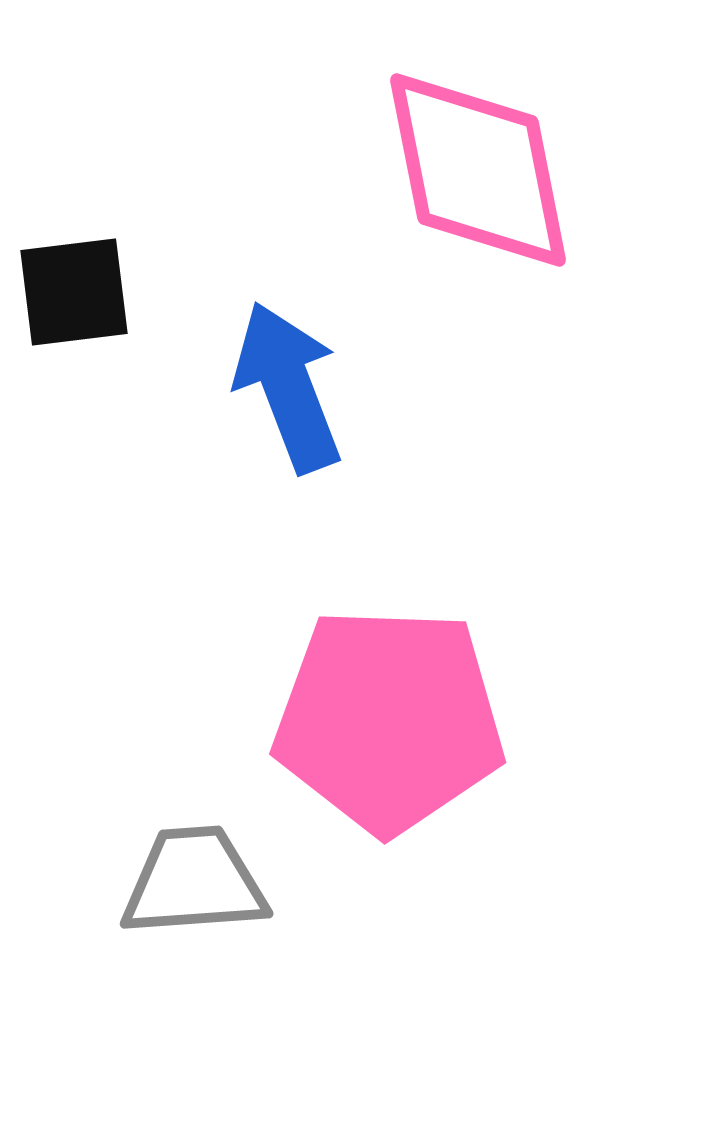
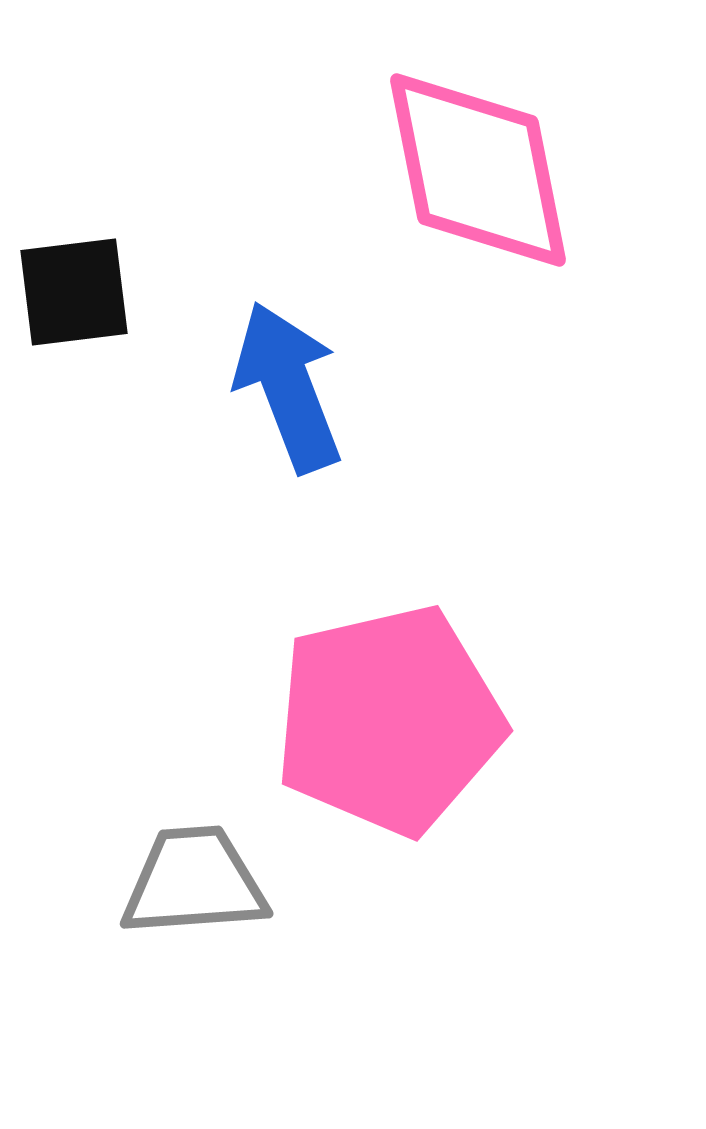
pink pentagon: rotated 15 degrees counterclockwise
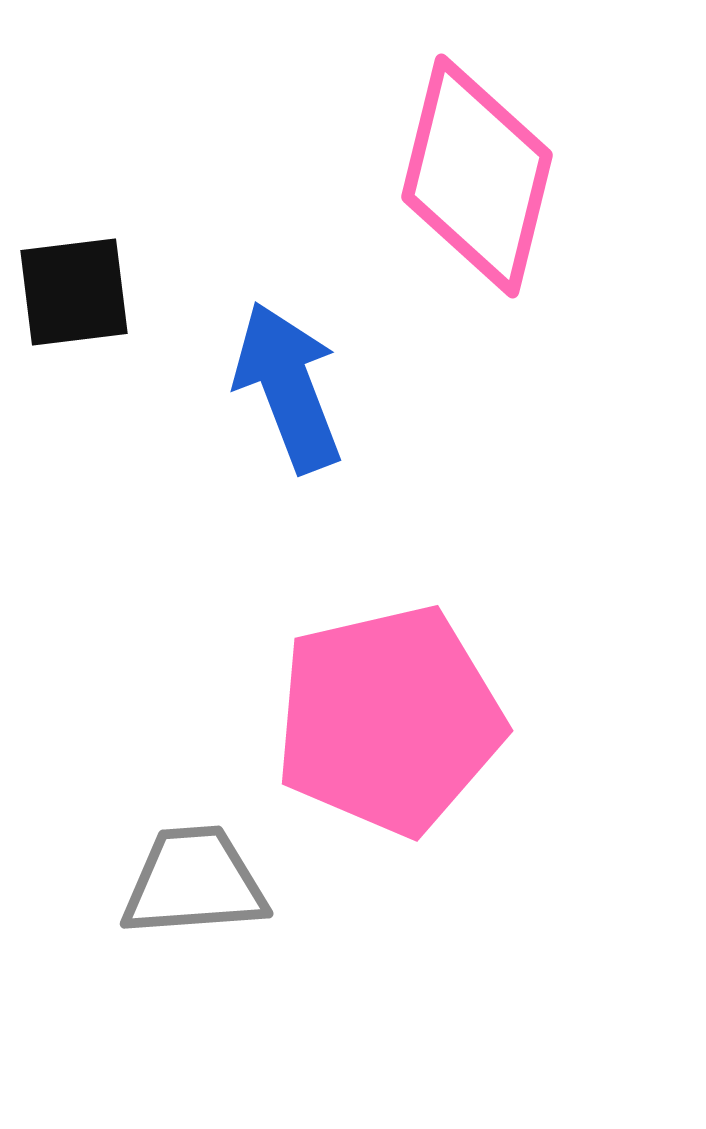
pink diamond: moved 1 px left, 6 px down; rotated 25 degrees clockwise
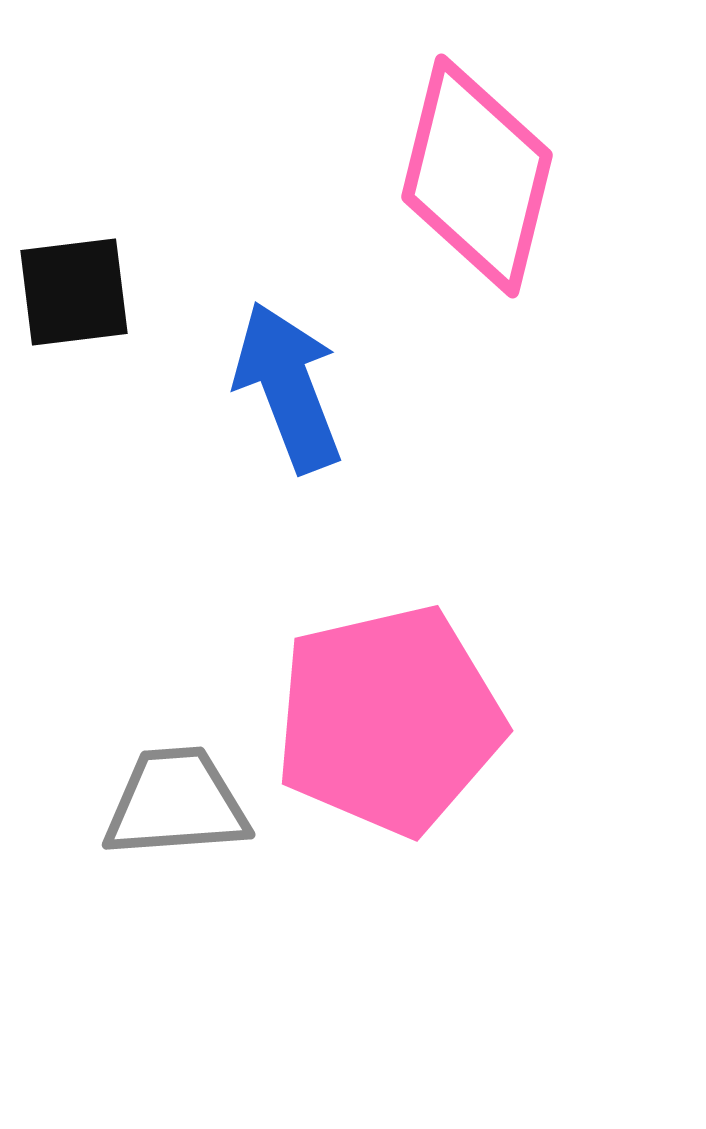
gray trapezoid: moved 18 px left, 79 px up
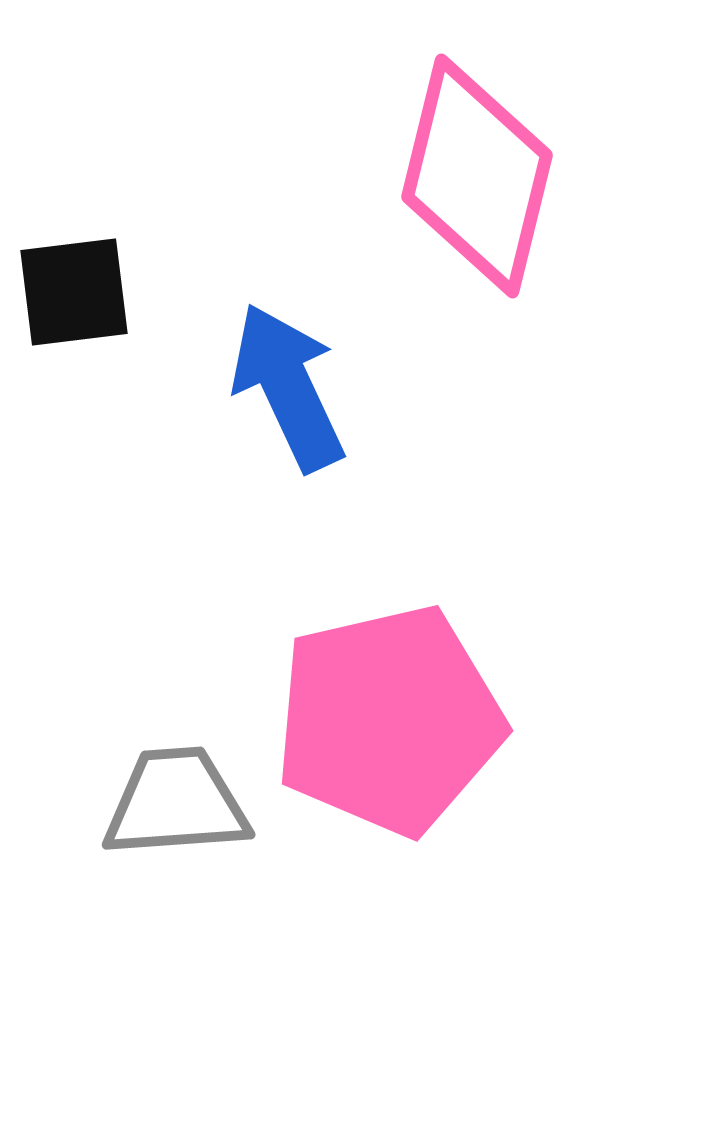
blue arrow: rotated 4 degrees counterclockwise
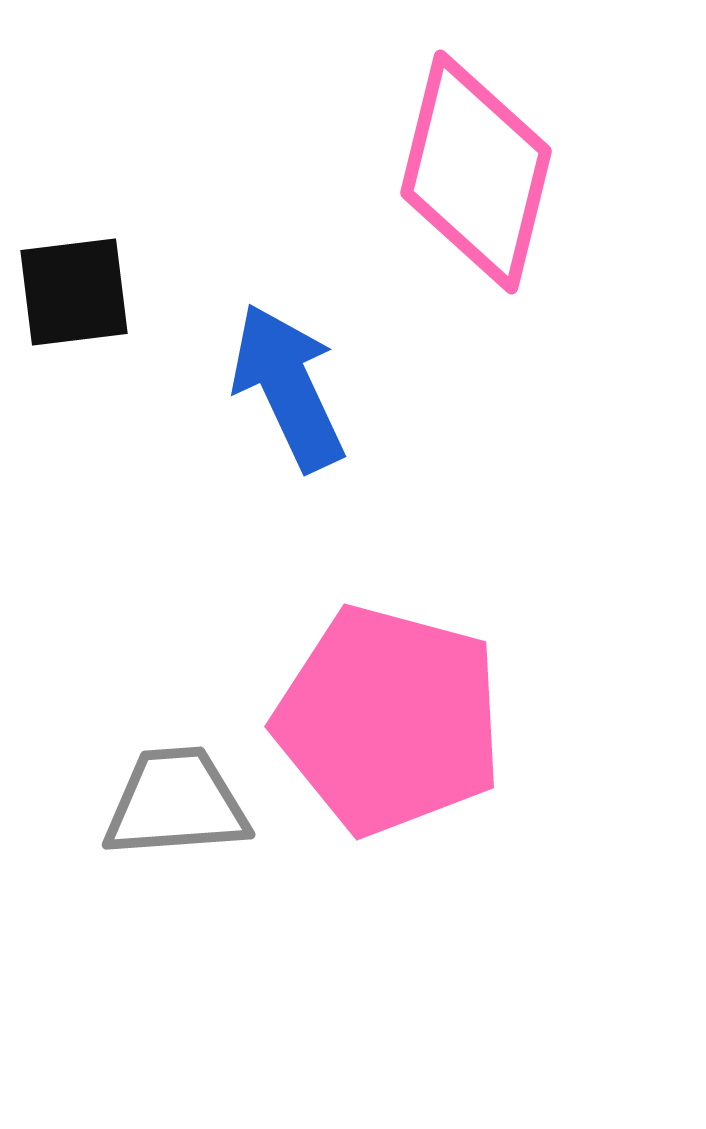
pink diamond: moved 1 px left, 4 px up
pink pentagon: rotated 28 degrees clockwise
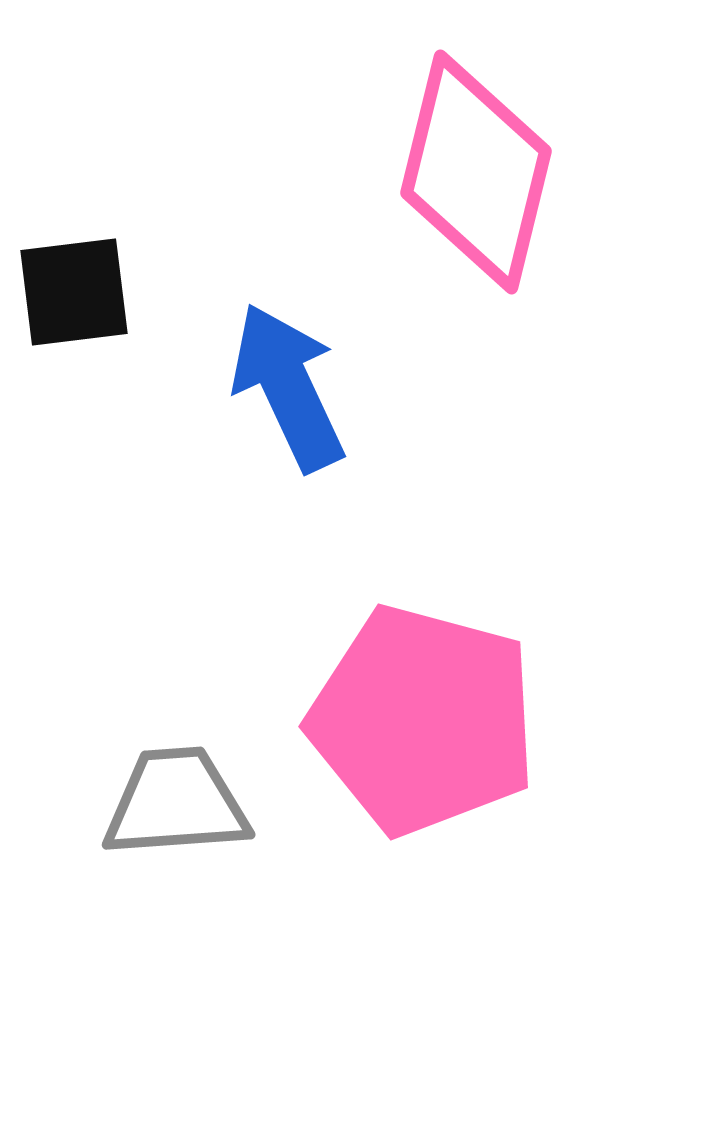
pink pentagon: moved 34 px right
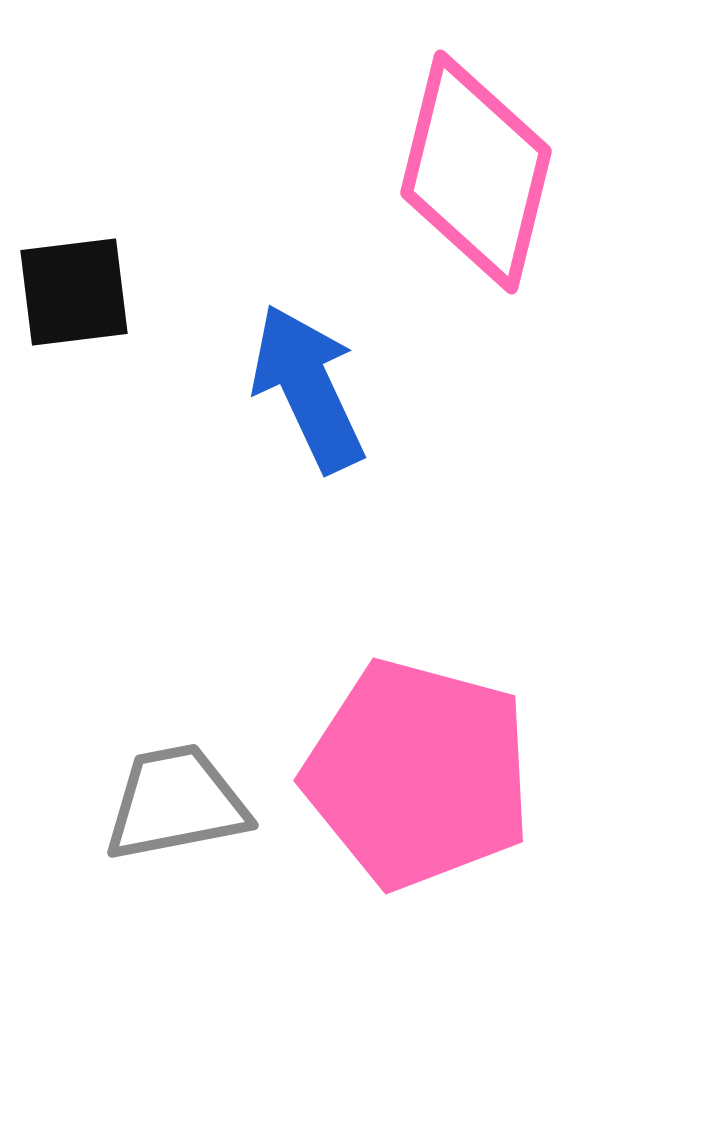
blue arrow: moved 20 px right, 1 px down
pink pentagon: moved 5 px left, 54 px down
gray trapezoid: rotated 7 degrees counterclockwise
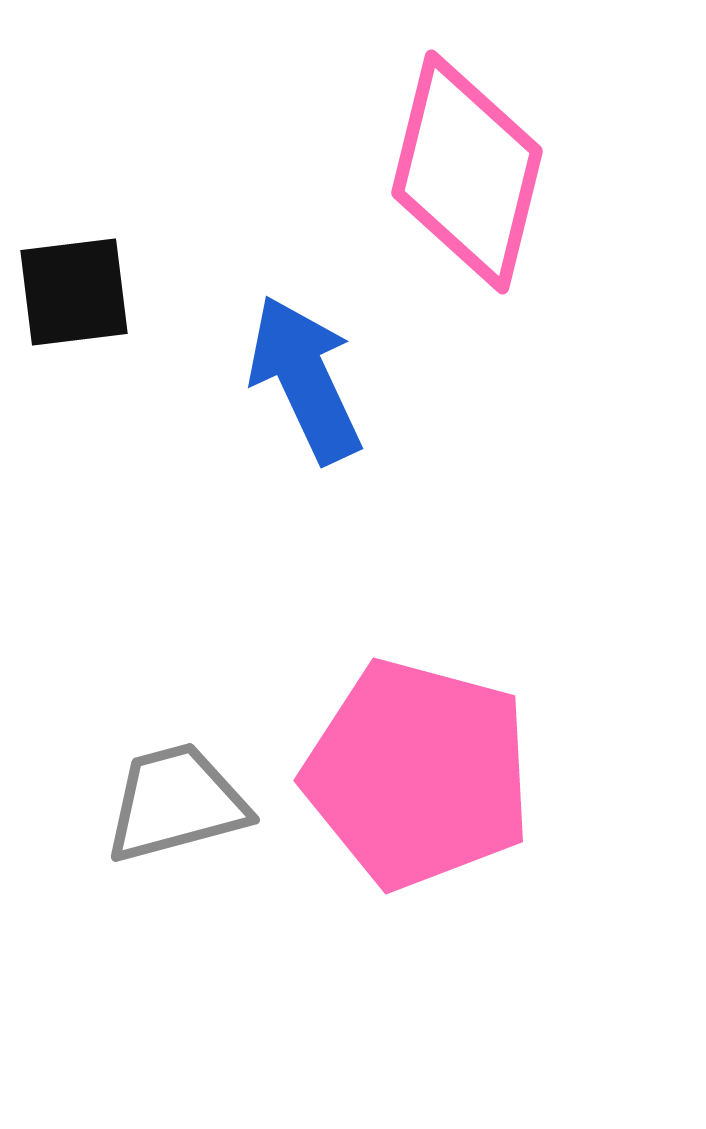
pink diamond: moved 9 px left
blue arrow: moved 3 px left, 9 px up
gray trapezoid: rotated 4 degrees counterclockwise
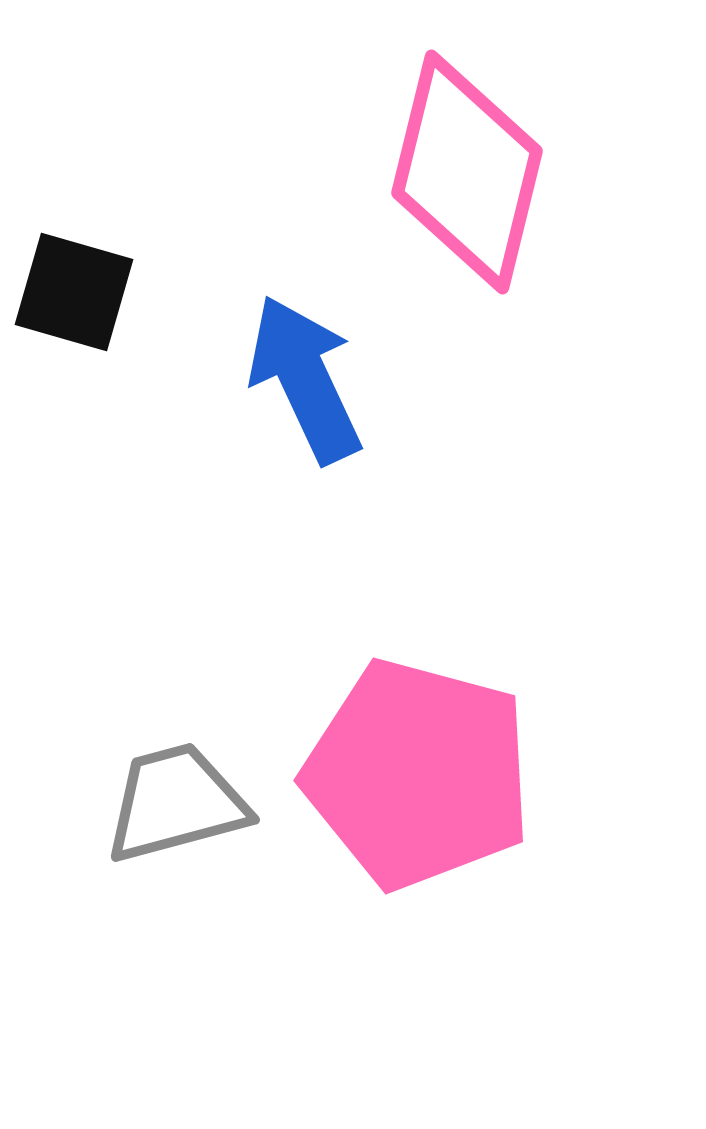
black square: rotated 23 degrees clockwise
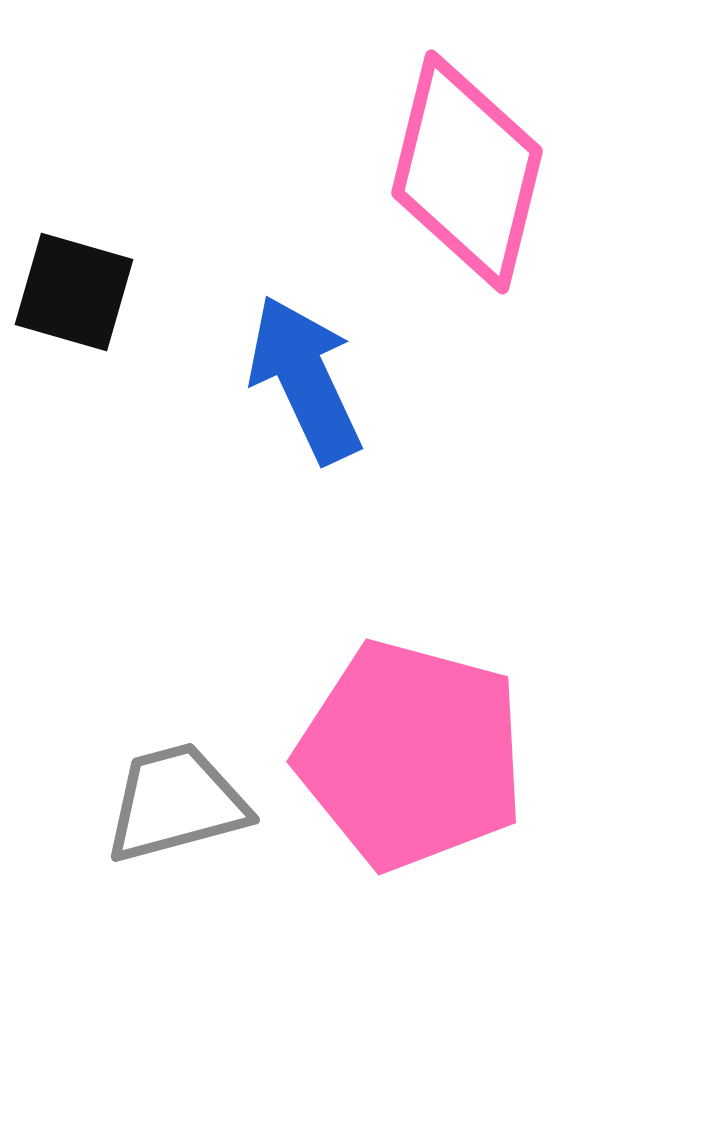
pink pentagon: moved 7 px left, 19 px up
